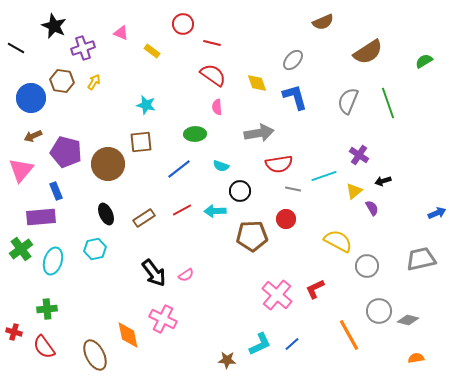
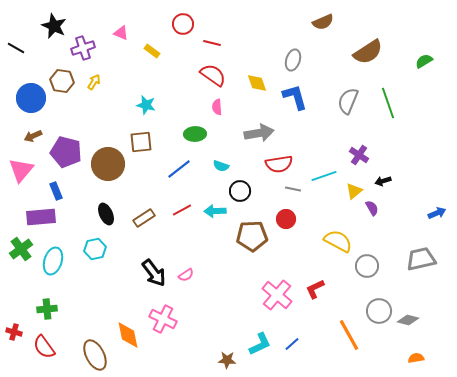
gray ellipse at (293, 60): rotated 25 degrees counterclockwise
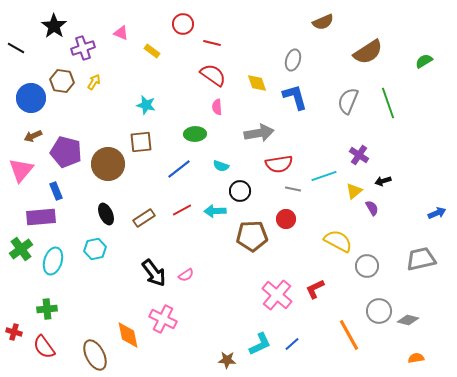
black star at (54, 26): rotated 10 degrees clockwise
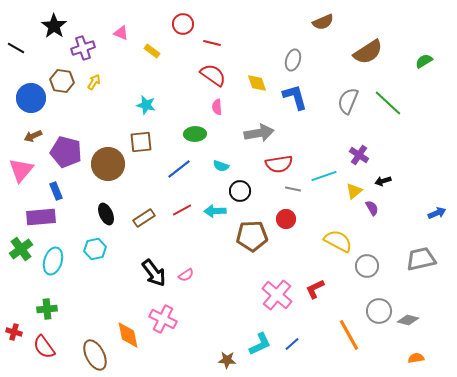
green line at (388, 103): rotated 28 degrees counterclockwise
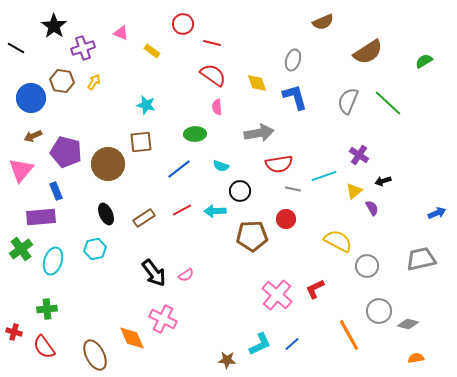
gray diamond at (408, 320): moved 4 px down
orange diamond at (128, 335): moved 4 px right, 3 px down; rotated 12 degrees counterclockwise
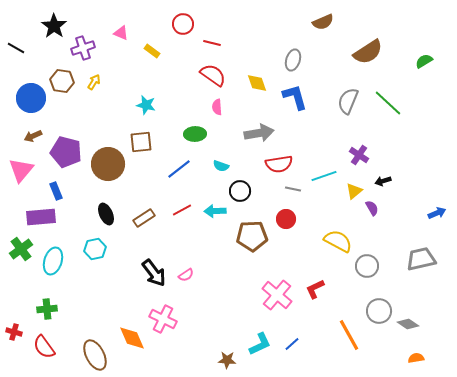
gray diamond at (408, 324): rotated 20 degrees clockwise
